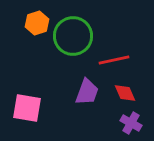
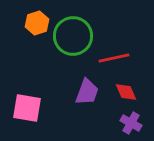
red line: moved 2 px up
red diamond: moved 1 px right, 1 px up
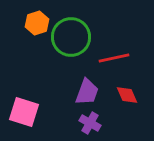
green circle: moved 2 px left, 1 px down
red diamond: moved 1 px right, 3 px down
pink square: moved 3 px left, 4 px down; rotated 8 degrees clockwise
purple cross: moved 41 px left
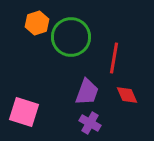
red line: rotated 68 degrees counterclockwise
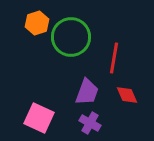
pink square: moved 15 px right, 6 px down; rotated 8 degrees clockwise
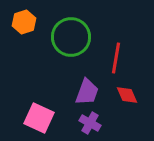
orange hexagon: moved 13 px left, 1 px up
red line: moved 2 px right
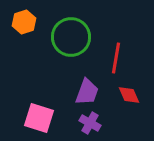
red diamond: moved 2 px right
pink square: rotated 8 degrees counterclockwise
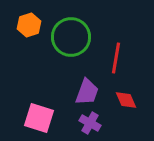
orange hexagon: moved 5 px right, 3 px down
red diamond: moved 3 px left, 5 px down
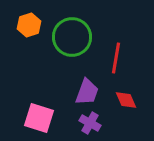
green circle: moved 1 px right
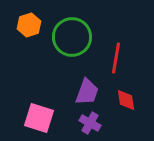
red diamond: rotated 15 degrees clockwise
